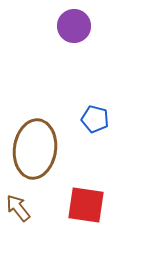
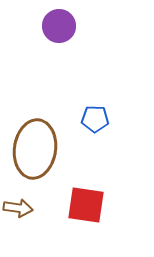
purple circle: moved 15 px left
blue pentagon: rotated 12 degrees counterclockwise
brown arrow: rotated 136 degrees clockwise
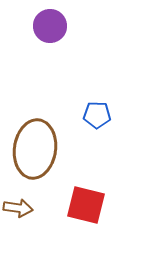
purple circle: moved 9 px left
blue pentagon: moved 2 px right, 4 px up
red square: rotated 6 degrees clockwise
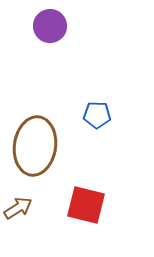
brown ellipse: moved 3 px up
brown arrow: rotated 40 degrees counterclockwise
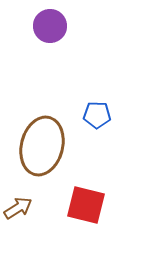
brown ellipse: moved 7 px right; rotated 6 degrees clockwise
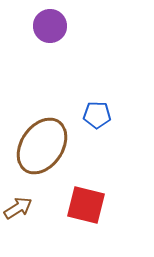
brown ellipse: rotated 20 degrees clockwise
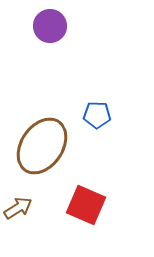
red square: rotated 9 degrees clockwise
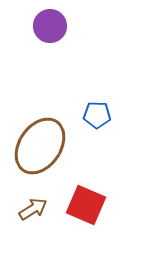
brown ellipse: moved 2 px left
brown arrow: moved 15 px right, 1 px down
